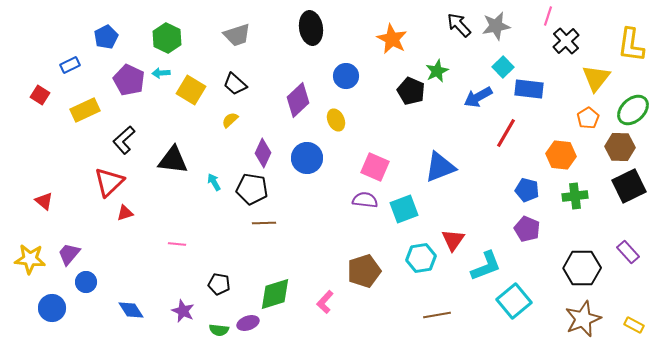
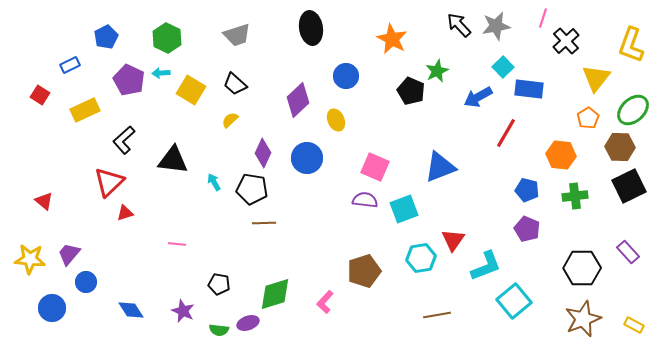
pink line at (548, 16): moved 5 px left, 2 px down
yellow L-shape at (631, 45): rotated 12 degrees clockwise
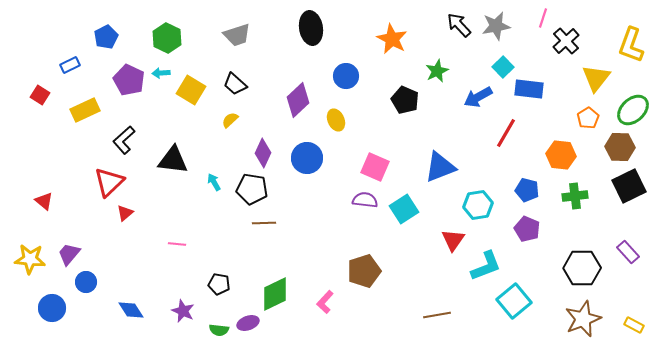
black pentagon at (411, 91): moved 6 px left, 9 px down
cyan square at (404, 209): rotated 12 degrees counterclockwise
red triangle at (125, 213): rotated 24 degrees counterclockwise
cyan hexagon at (421, 258): moved 57 px right, 53 px up
green diamond at (275, 294): rotated 9 degrees counterclockwise
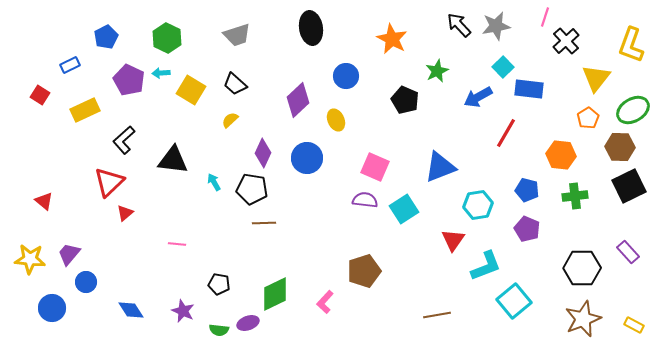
pink line at (543, 18): moved 2 px right, 1 px up
green ellipse at (633, 110): rotated 12 degrees clockwise
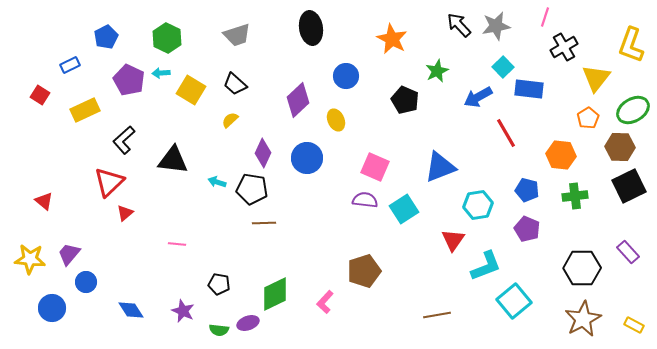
black cross at (566, 41): moved 2 px left, 6 px down; rotated 12 degrees clockwise
red line at (506, 133): rotated 60 degrees counterclockwise
cyan arrow at (214, 182): moved 3 px right; rotated 42 degrees counterclockwise
brown star at (583, 319): rotated 6 degrees counterclockwise
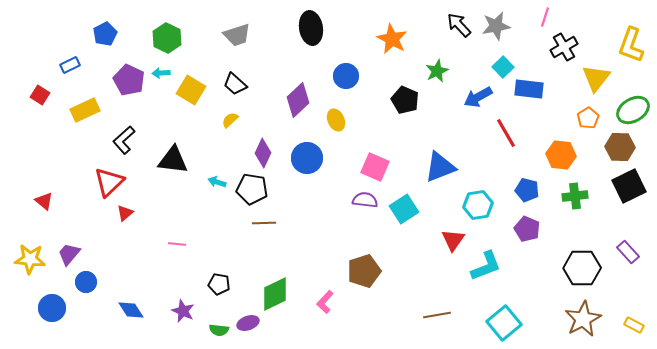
blue pentagon at (106, 37): moved 1 px left, 3 px up
cyan square at (514, 301): moved 10 px left, 22 px down
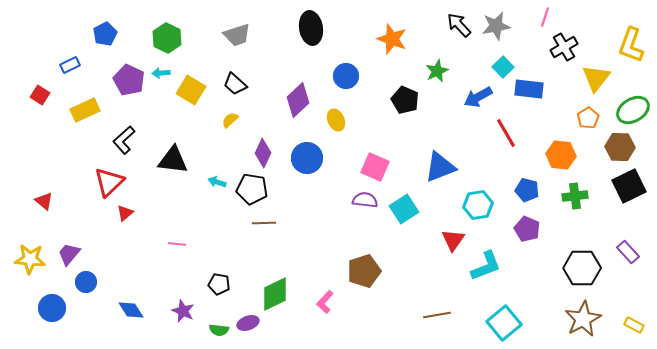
orange star at (392, 39): rotated 8 degrees counterclockwise
